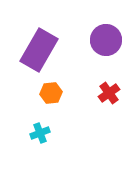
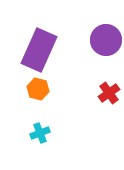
purple rectangle: rotated 6 degrees counterclockwise
orange hexagon: moved 13 px left, 4 px up; rotated 20 degrees clockwise
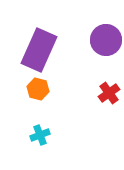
cyan cross: moved 2 px down
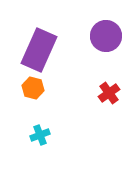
purple circle: moved 4 px up
orange hexagon: moved 5 px left, 1 px up
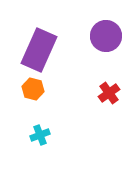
orange hexagon: moved 1 px down
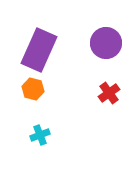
purple circle: moved 7 px down
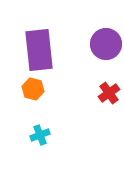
purple circle: moved 1 px down
purple rectangle: rotated 30 degrees counterclockwise
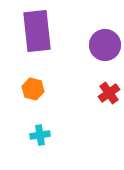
purple circle: moved 1 px left, 1 px down
purple rectangle: moved 2 px left, 19 px up
cyan cross: rotated 12 degrees clockwise
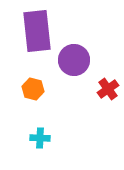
purple circle: moved 31 px left, 15 px down
red cross: moved 1 px left, 4 px up
cyan cross: moved 3 px down; rotated 12 degrees clockwise
